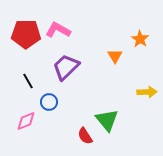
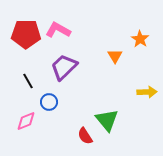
purple trapezoid: moved 2 px left
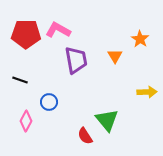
purple trapezoid: moved 12 px right, 7 px up; rotated 124 degrees clockwise
black line: moved 8 px left, 1 px up; rotated 42 degrees counterclockwise
pink diamond: rotated 40 degrees counterclockwise
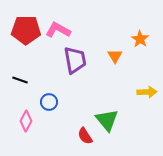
red pentagon: moved 4 px up
purple trapezoid: moved 1 px left
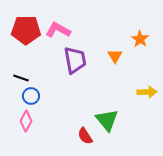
black line: moved 1 px right, 2 px up
blue circle: moved 18 px left, 6 px up
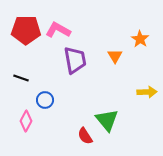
blue circle: moved 14 px right, 4 px down
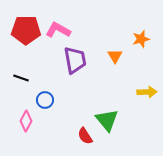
orange star: moved 1 px right; rotated 24 degrees clockwise
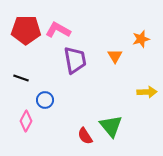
green triangle: moved 4 px right, 6 px down
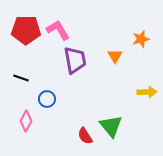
pink L-shape: rotated 30 degrees clockwise
blue circle: moved 2 px right, 1 px up
